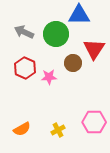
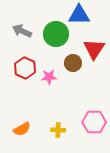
gray arrow: moved 2 px left, 1 px up
yellow cross: rotated 32 degrees clockwise
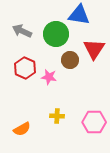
blue triangle: rotated 10 degrees clockwise
brown circle: moved 3 px left, 3 px up
pink star: rotated 14 degrees clockwise
yellow cross: moved 1 px left, 14 px up
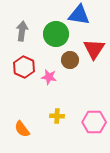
gray arrow: rotated 72 degrees clockwise
red hexagon: moved 1 px left, 1 px up
orange semicircle: rotated 84 degrees clockwise
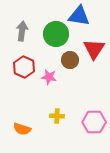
blue triangle: moved 1 px down
orange semicircle: rotated 36 degrees counterclockwise
